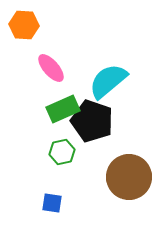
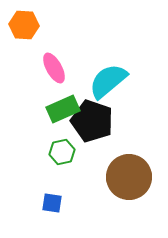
pink ellipse: moved 3 px right; rotated 12 degrees clockwise
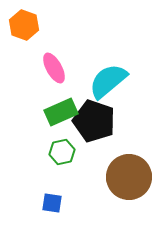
orange hexagon: rotated 16 degrees clockwise
green rectangle: moved 2 px left, 3 px down
black pentagon: moved 2 px right
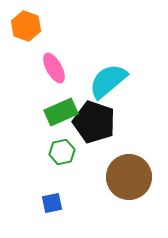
orange hexagon: moved 2 px right, 1 px down
black pentagon: moved 1 px down
blue square: rotated 20 degrees counterclockwise
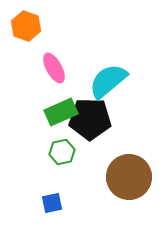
black pentagon: moved 4 px left, 3 px up; rotated 18 degrees counterclockwise
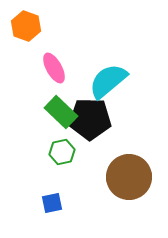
green rectangle: rotated 68 degrees clockwise
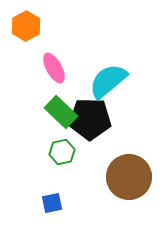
orange hexagon: rotated 12 degrees clockwise
